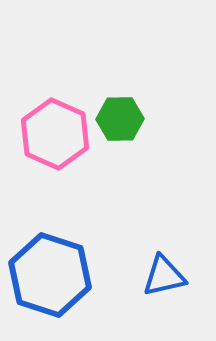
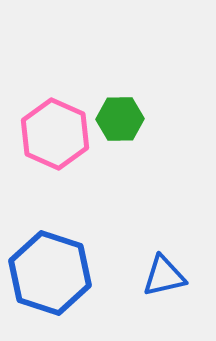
blue hexagon: moved 2 px up
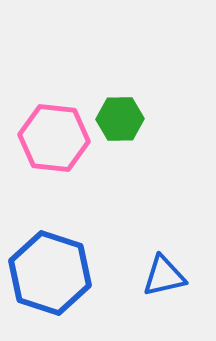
pink hexagon: moved 1 px left, 4 px down; rotated 18 degrees counterclockwise
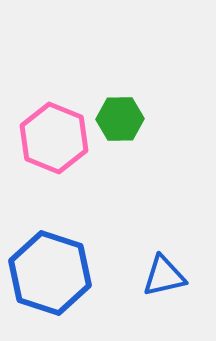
pink hexagon: rotated 16 degrees clockwise
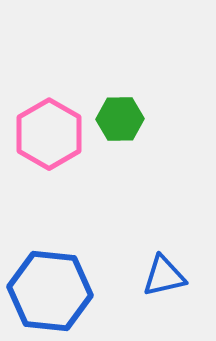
pink hexagon: moved 5 px left, 4 px up; rotated 8 degrees clockwise
blue hexagon: moved 18 px down; rotated 12 degrees counterclockwise
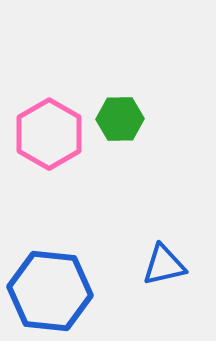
blue triangle: moved 11 px up
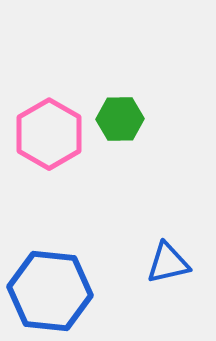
blue triangle: moved 4 px right, 2 px up
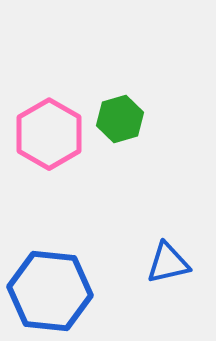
green hexagon: rotated 15 degrees counterclockwise
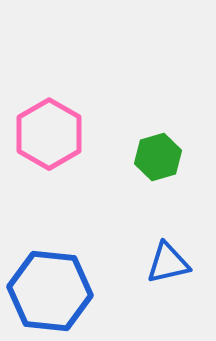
green hexagon: moved 38 px right, 38 px down
